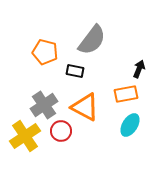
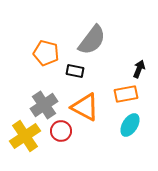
orange pentagon: moved 1 px right, 1 px down
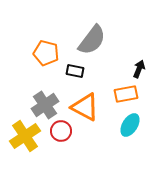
gray cross: moved 1 px right
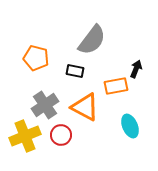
orange pentagon: moved 10 px left, 5 px down
black arrow: moved 3 px left
orange rectangle: moved 10 px left, 8 px up
cyan ellipse: moved 1 px down; rotated 55 degrees counterclockwise
red circle: moved 4 px down
yellow cross: rotated 12 degrees clockwise
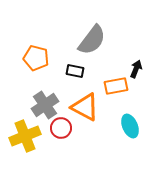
red circle: moved 7 px up
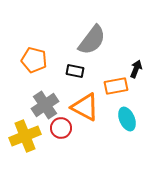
orange pentagon: moved 2 px left, 2 px down
cyan ellipse: moved 3 px left, 7 px up
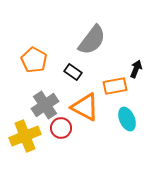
orange pentagon: rotated 15 degrees clockwise
black rectangle: moved 2 px left, 1 px down; rotated 24 degrees clockwise
orange rectangle: moved 1 px left
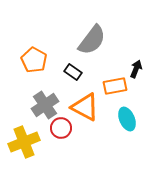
yellow cross: moved 1 px left, 6 px down
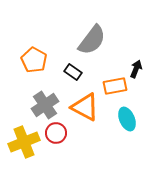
red circle: moved 5 px left, 5 px down
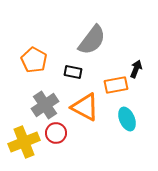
black rectangle: rotated 24 degrees counterclockwise
orange rectangle: moved 1 px right, 1 px up
